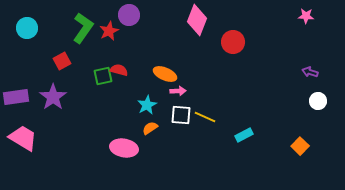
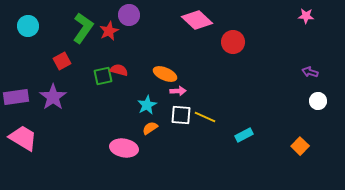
pink diamond: rotated 68 degrees counterclockwise
cyan circle: moved 1 px right, 2 px up
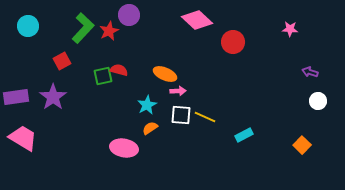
pink star: moved 16 px left, 13 px down
green L-shape: rotated 8 degrees clockwise
orange square: moved 2 px right, 1 px up
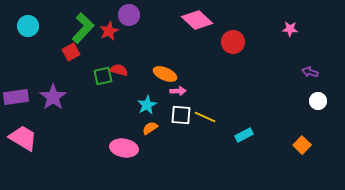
red square: moved 9 px right, 9 px up
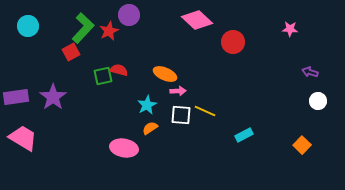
yellow line: moved 6 px up
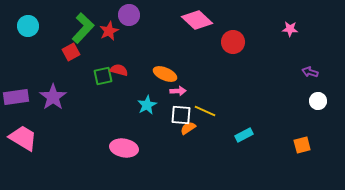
orange semicircle: moved 38 px right
orange square: rotated 30 degrees clockwise
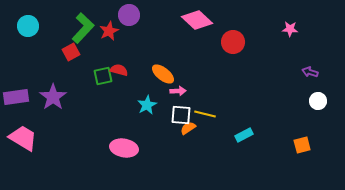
orange ellipse: moved 2 px left; rotated 15 degrees clockwise
yellow line: moved 3 px down; rotated 10 degrees counterclockwise
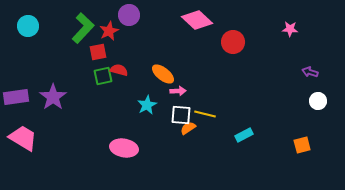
red square: moved 27 px right; rotated 18 degrees clockwise
